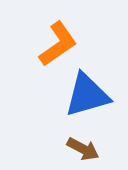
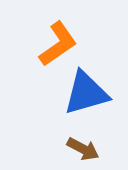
blue triangle: moved 1 px left, 2 px up
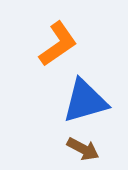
blue triangle: moved 1 px left, 8 px down
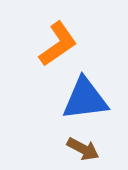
blue triangle: moved 2 px up; rotated 9 degrees clockwise
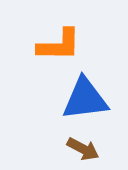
orange L-shape: moved 1 px right, 1 px down; rotated 36 degrees clockwise
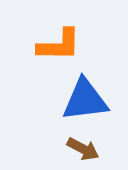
blue triangle: moved 1 px down
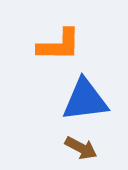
brown arrow: moved 2 px left, 1 px up
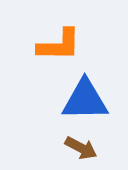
blue triangle: rotated 6 degrees clockwise
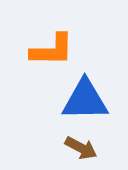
orange L-shape: moved 7 px left, 5 px down
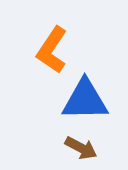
orange L-shape: rotated 123 degrees clockwise
